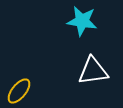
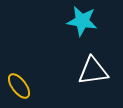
yellow ellipse: moved 5 px up; rotated 76 degrees counterclockwise
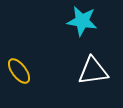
yellow ellipse: moved 15 px up
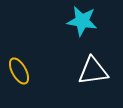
yellow ellipse: rotated 8 degrees clockwise
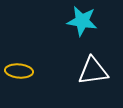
yellow ellipse: rotated 56 degrees counterclockwise
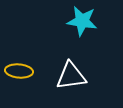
white triangle: moved 22 px left, 5 px down
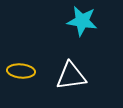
yellow ellipse: moved 2 px right
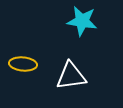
yellow ellipse: moved 2 px right, 7 px up
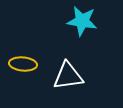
white triangle: moved 3 px left
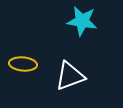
white triangle: moved 2 px right; rotated 12 degrees counterclockwise
